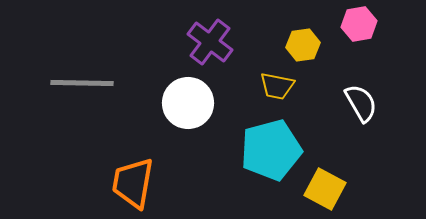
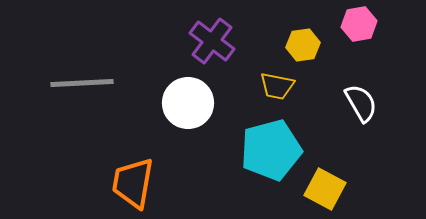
purple cross: moved 2 px right, 1 px up
gray line: rotated 4 degrees counterclockwise
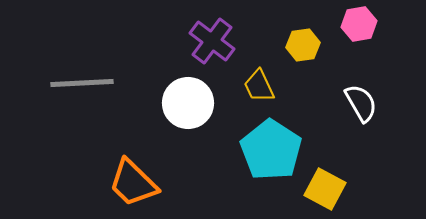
yellow trapezoid: moved 18 px left; rotated 54 degrees clockwise
cyan pentagon: rotated 24 degrees counterclockwise
orange trapezoid: rotated 56 degrees counterclockwise
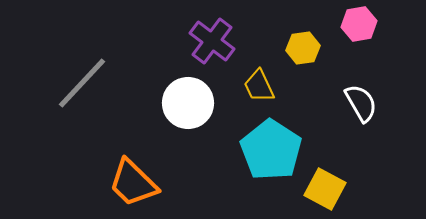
yellow hexagon: moved 3 px down
gray line: rotated 44 degrees counterclockwise
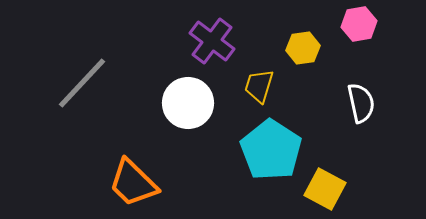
yellow trapezoid: rotated 42 degrees clockwise
white semicircle: rotated 18 degrees clockwise
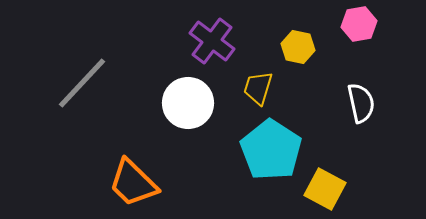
yellow hexagon: moved 5 px left, 1 px up; rotated 20 degrees clockwise
yellow trapezoid: moved 1 px left, 2 px down
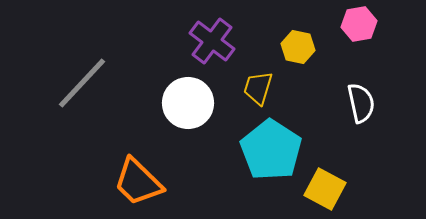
orange trapezoid: moved 5 px right, 1 px up
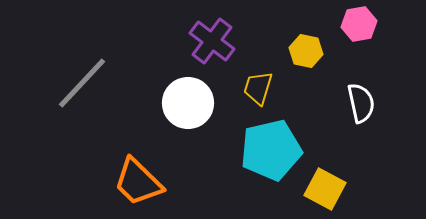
yellow hexagon: moved 8 px right, 4 px down
cyan pentagon: rotated 26 degrees clockwise
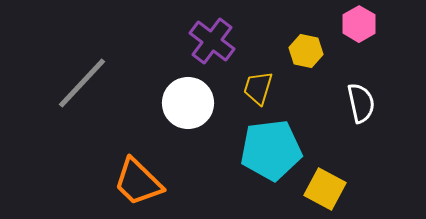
pink hexagon: rotated 20 degrees counterclockwise
cyan pentagon: rotated 6 degrees clockwise
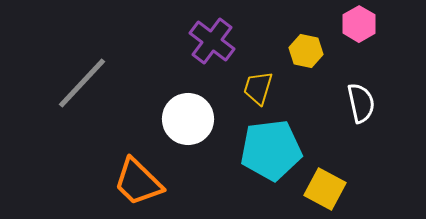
white circle: moved 16 px down
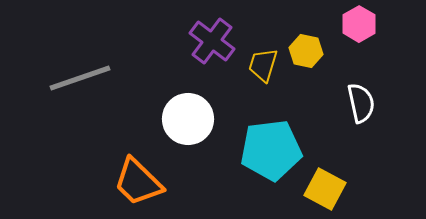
gray line: moved 2 px left, 5 px up; rotated 28 degrees clockwise
yellow trapezoid: moved 5 px right, 23 px up
